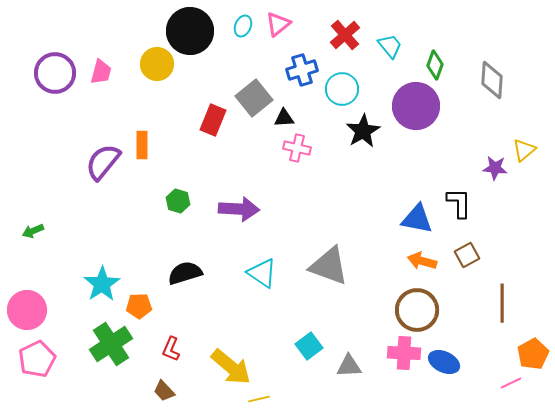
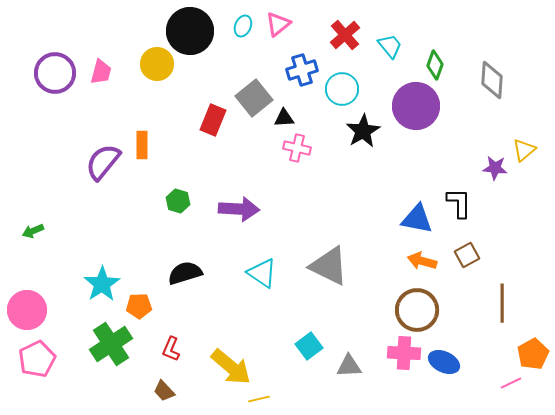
gray triangle at (329, 266): rotated 6 degrees clockwise
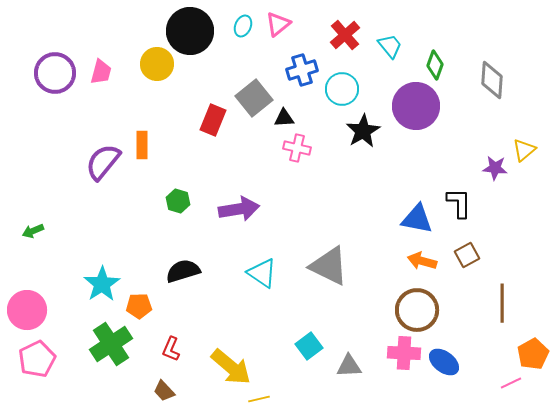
purple arrow at (239, 209): rotated 12 degrees counterclockwise
black semicircle at (185, 273): moved 2 px left, 2 px up
blue ellipse at (444, 362): rotated 12 degrees clockwise
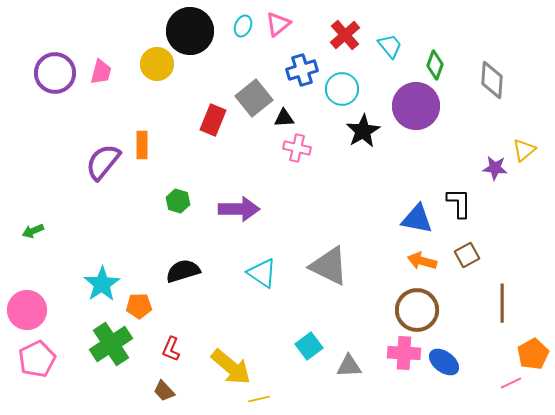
purple arrow at (239, 209): rotated 9 degrees clockwise
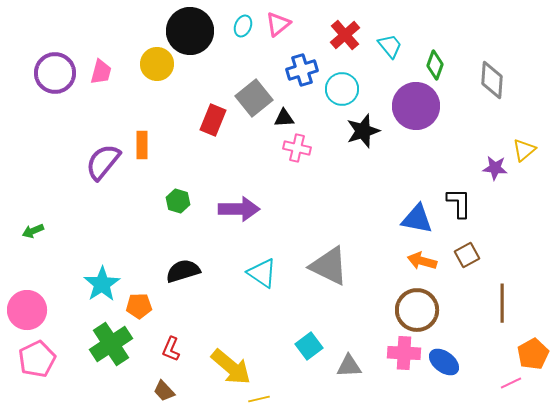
black star at (363, 131): rotated 12 degrees clockwise
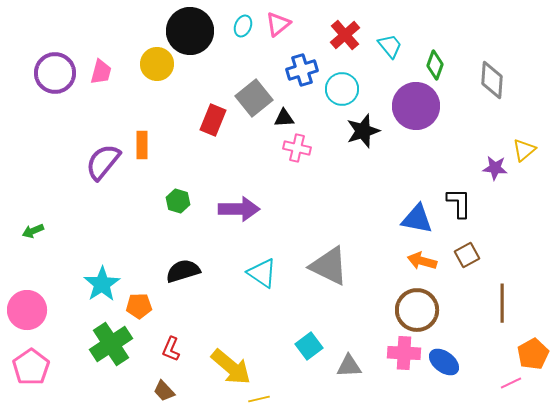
pink pentagon at (37, 359): moved 6 px left, 8 px down; rotated 9 degrees counterclockwise
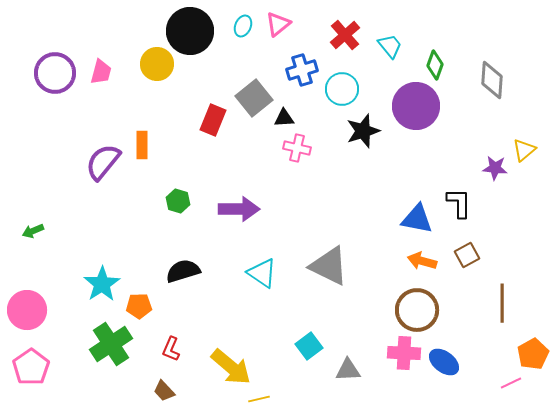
gray triangle at (349, 366): moved 1 px left, 4 px down
